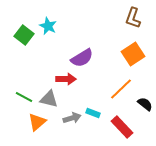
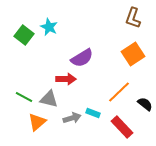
cyan star: moved 1 px right, 1 px down
orange line: moved 2 px left, 3 px down
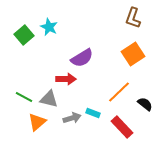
green square: rotated 12 degrees clockwise
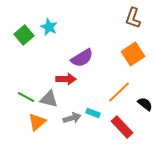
green line: moved 2 px right
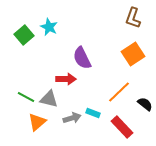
purple semicircle: rotated 95 degrees clockwise
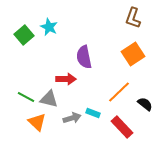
purple semicircle: moved 2 px right, 1 px up; rotated 15 degrees clockwise
orange triangle: rotated 36 degrees counterclockwise
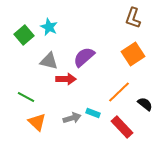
purple semicircle: rotated 60 degrees clockwise
gray triangle: moved 38 px up
